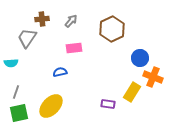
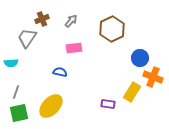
brown cross: rotated 16 degrees counterclockwise
blue semicircle: rotated 24 degrees clockwise
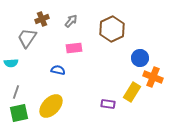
blue semicircle: moved 2 px left, 2 px up
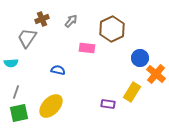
pink rectangle: moved 13 px right; rotated 14 degrees clockwise
orange cross: moved 3 px right, 3 px up; rotated 18 degrees clockwise
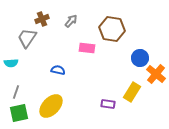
brown hexagon: rotated 25 degrees counterclockwise
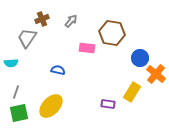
brown hexagon: moved 4 px down
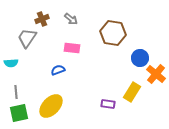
gray arrow: moved 2 px up; rotated 88 degrees clockwise
brown hexagon: moved 1 px right
pink rectangle: moved 15 px left
blue semicircle: rotated 32 degrees counterclockwise
gray line: rotated 24 degrees counterclockwise
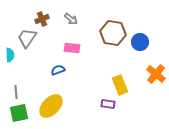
blue circle: moved 16 px up
cyan semicircle: moved 1 px left, 8 px up; rotated 88 degrees counterclockwise
yellow rectangle: moved 12 px left, 7 px up; rotated 54 degrees counterclockwise
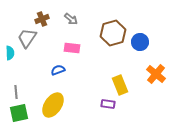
brown hexagon: rotated 25 degrees counterclockwise
cyan semicircle: moved 2 px up
yellow ellipse: moved 2 px right, 1 px up; rotated 10 degrees counterclockwise
